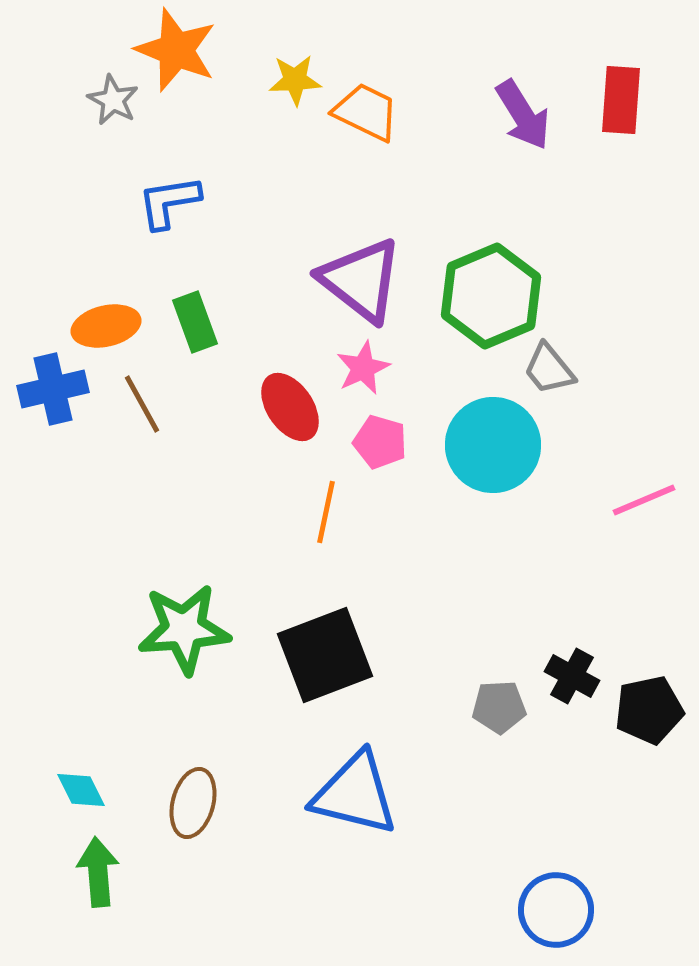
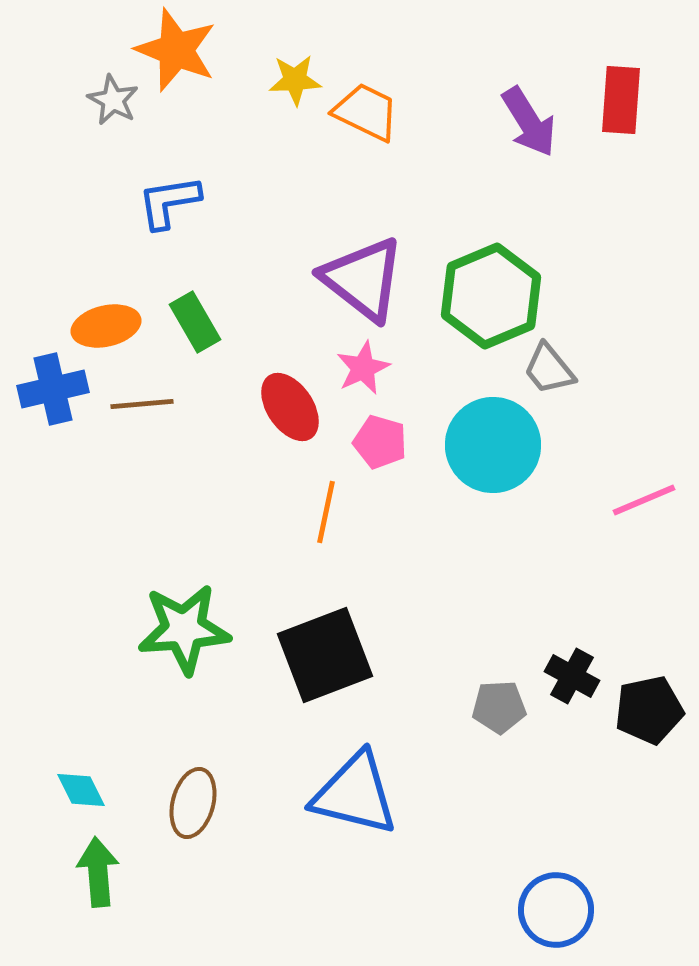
purple arrow: moved 6 px right, 7 px down
purple triangle: moved 2 px right, 1 px up
green rectangle: rotated 10 degrees counterclockwise
brown line: rotated 66 degrees counterclockwise
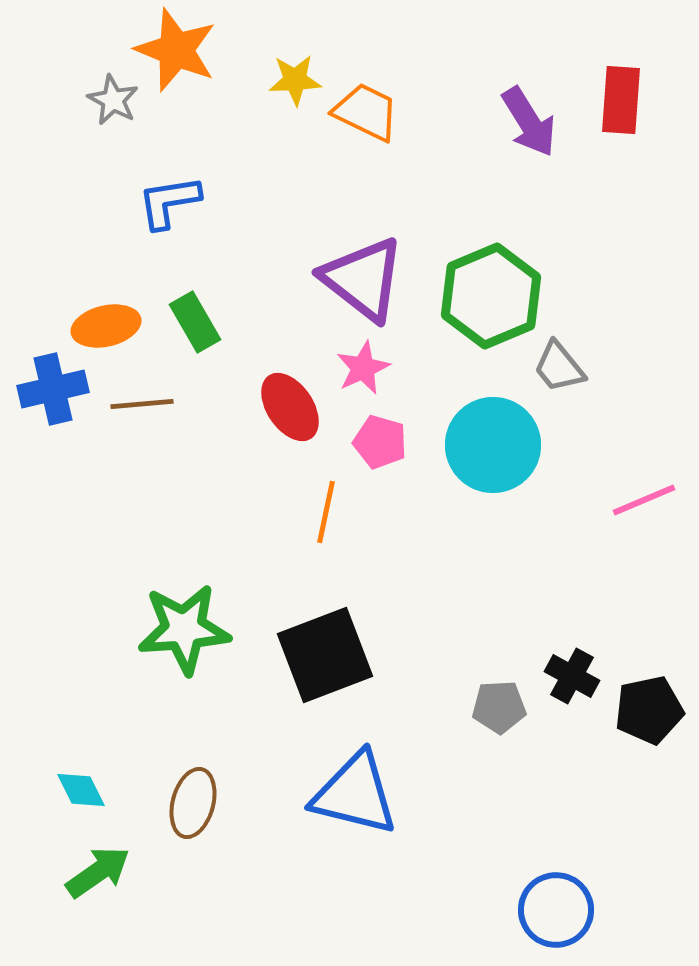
gray trapezoid: moved 10 px right, 2 px up
green arrow: rotated 60 degrees clockwise
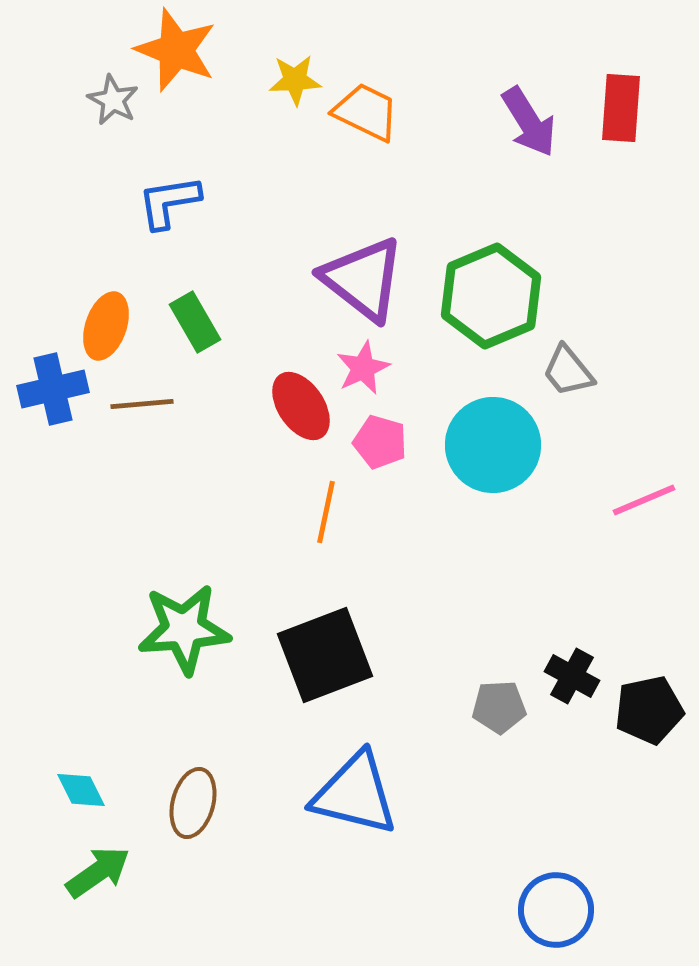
red rectangle: moved 8 px down
orange ellipse: rotated 58 degrees counterclockwise
gray trapezoid: moved 9 px right, 4 px down
red ellipse: moved 11 px right, 1 px up
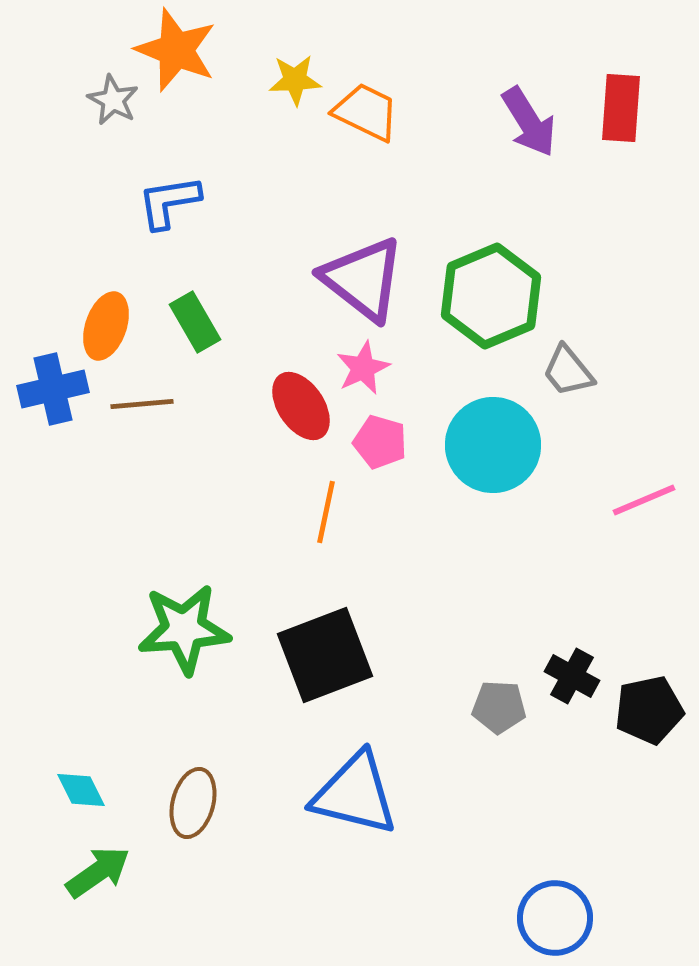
gray pentagon: rotated 6 degrees clockwise
blue circle: moved 1 px left, 8 px down
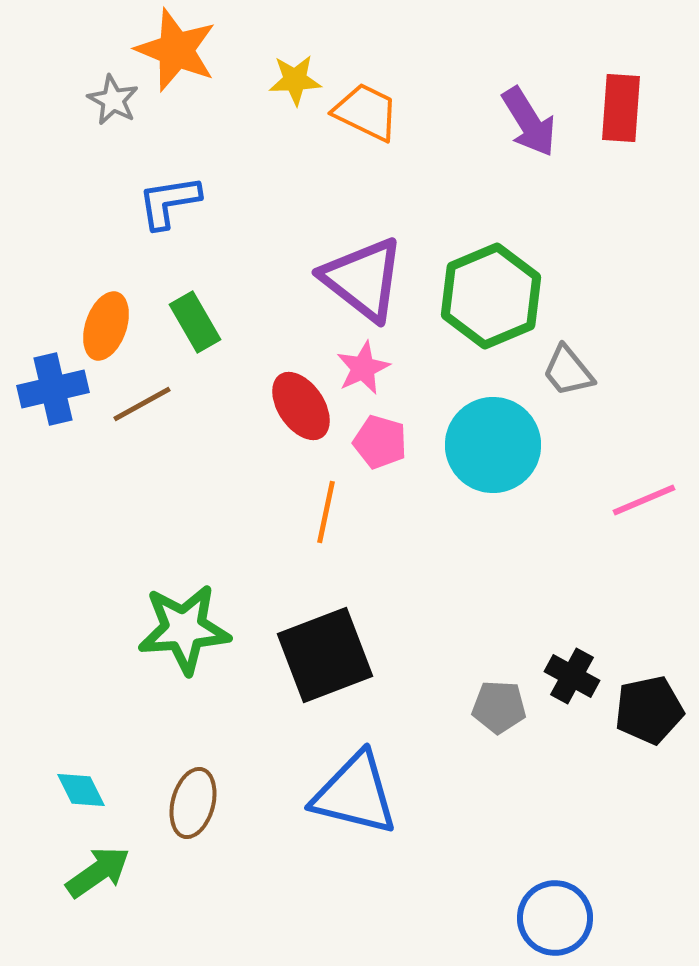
brown line: rotated 24 degrees counterclockwise
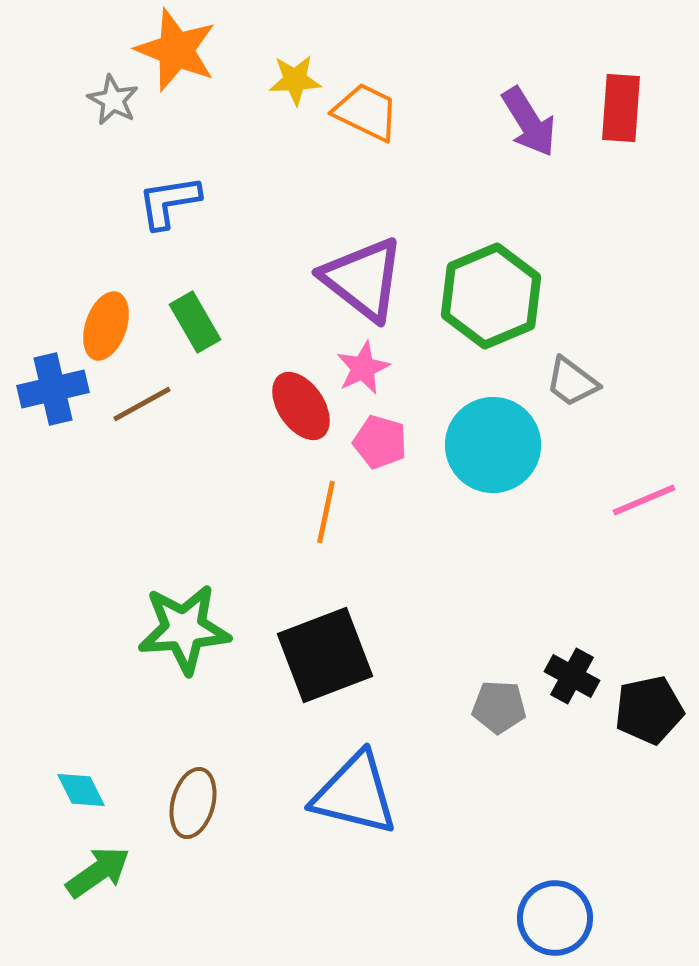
gray trapezoid: moved 4 px right, 11 px down; rotated 14 degrees counterclockwise
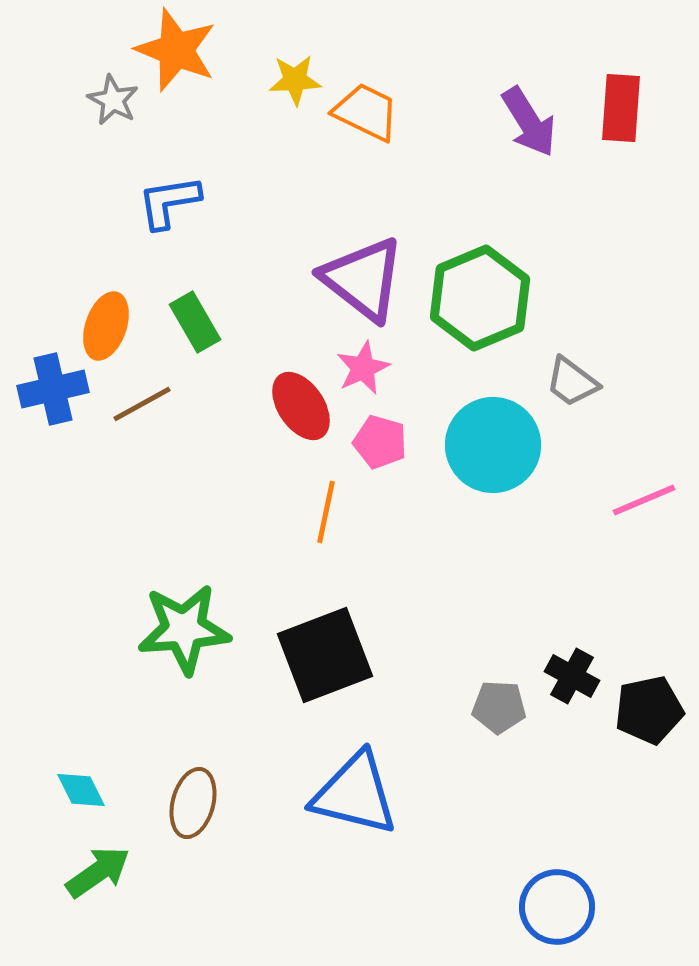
green hexagon: moved 11 px left, 2 px down
blue circle: moved 2 px right, 11 px up
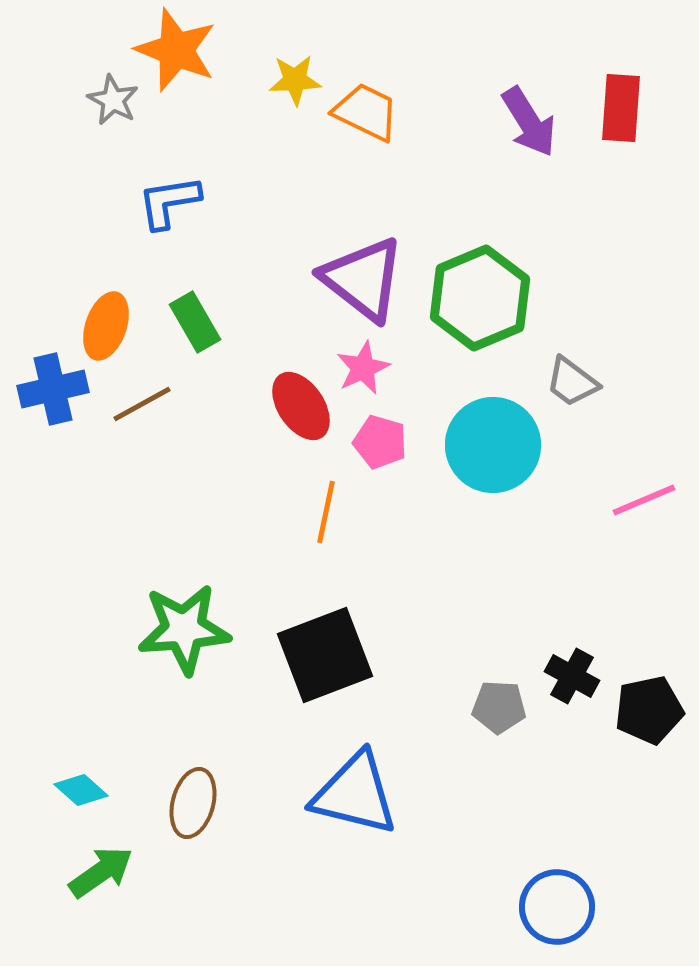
cyan diamond: rotated 22 degrees counterclockwise
green arrow: moved 3 px right
